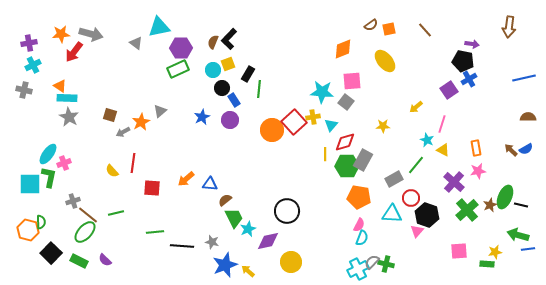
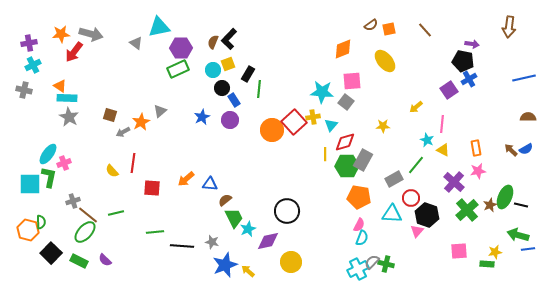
pink line at (442, 124): rotated 12 degrees counterclockwise
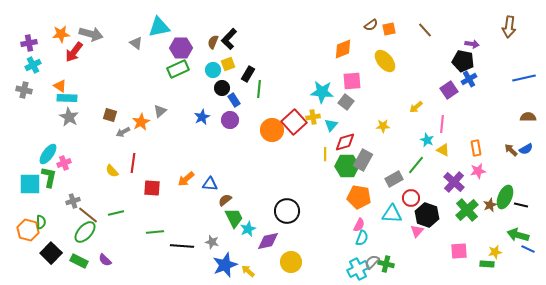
blue line at (528, 249): rotated 32 degrees clockwise
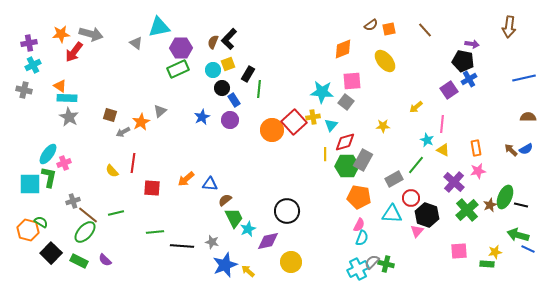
green semicircle at (41, 222): rotated 56 degrees counterclockwise
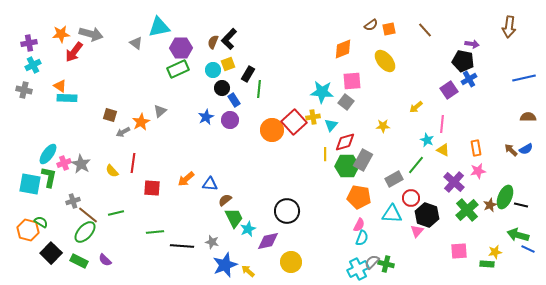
gray star at (69, 117): moved 12 px right, 47 px down
blue star at (202, 117): moved 4 px right
cyan square at (30, 184): rotated 10 degrees clockwise
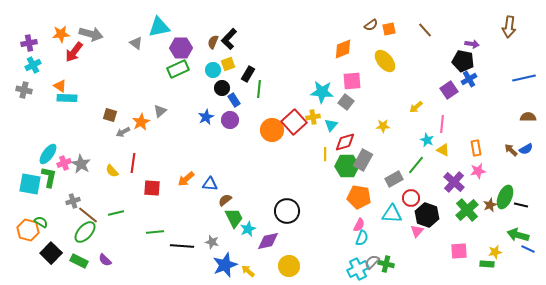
yellow circle at (291, 262): moved 2 px left, 4 px down
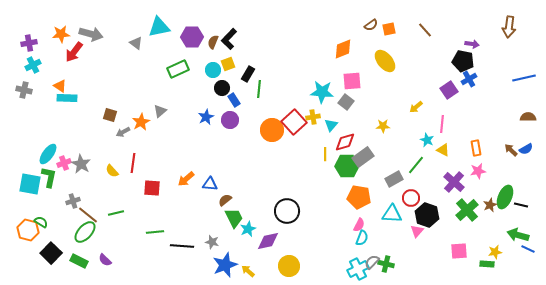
purple hexagon at (181, 48): moved 11 px right, 11 px up
gray rectangle at (363, 160): moved 3 px up; rotated 25 degrees clockwise
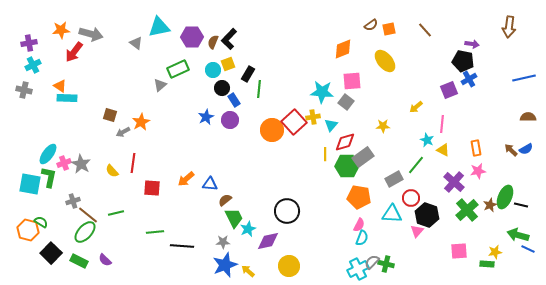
orange star at (61, 34): moved 4 px up
purple square at (449, 90): rotated 12 degrees clockwise
gray triangle at (160, 111): moved 26 px up
gray star at (212, 242): moved 11 px right; rotated 16 degrees counterclockwise
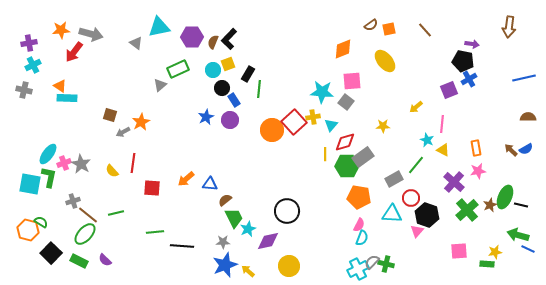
green ellipse at (85, 232): moved 2 px down
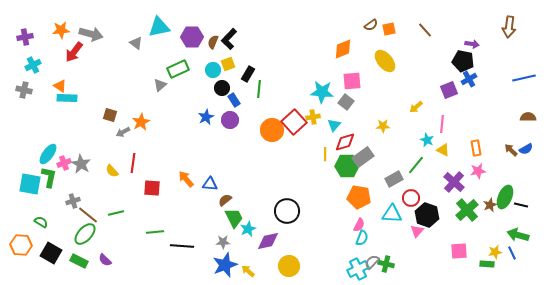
purple cross at (29, 43): moved 4 px left, 6 px up
cyan triangle at (331, 125): moved 3 px right
orange arrow at (186, 179): rotated 90 degrees clockwise
orange hexagon at (28, 230): moved 7 px left, 15 px down; rotated 10 degrees counterclockwise
blue line at (528, 249): moved 16 px left, 4 px down; rotated 40 degrees clockwise
black square at (51, 253): rotated 15 degrees counterclockwise
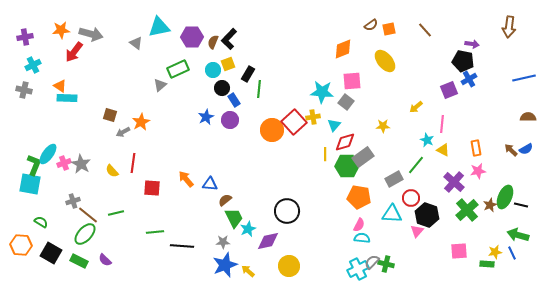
green L-shape at (49, 177): moved 15 px left, 12 px up; rotated 10 degrees clockwise
cyan semicircle at (362, 238): rotated 105 degrees counterclockwise
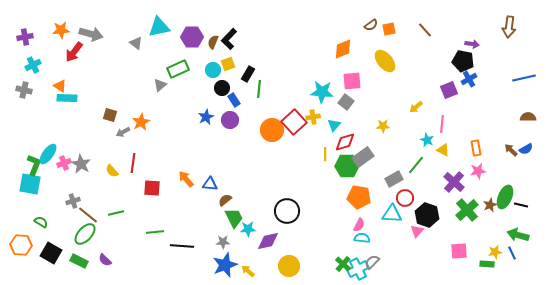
red circle at (411, 198): moved 6 px left
cyan star at (248, 229): rotated 21 degrees clockwise
green cross at (386, 264): moved 43 px left; rotated 28 degrees clockwise
